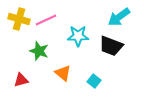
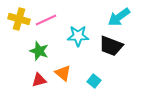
red triangle: moved 18 px right
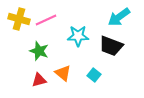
cyan square: moved 6 px up
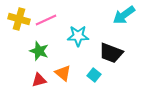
cyan arrow: moved 5 px right, 2 px up
black trapezoid: moved 7 px down
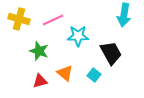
cyan arrow: rotated 45 degrees counterclockwise
pink line: moved 7 px right
black trapezoid: rotated 140 degrees counterclockwise
orange triangle: moved 2 px right
red triangle: moved 1 px right, 1 px down
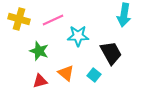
orange triangle: moved 1 px right
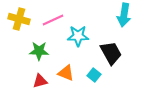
green star: rotated 18 degrees counterclockwise
orange triangle: rotated 18 degrees counterclockwise
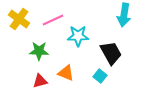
yellow cross: rotated 20 degrees clockwise
cyan square: moved 6 px right, 1 px down
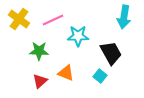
cyan arrow: moved 2 px down
red triangle: rotated 28 degrees counterclockwise
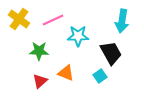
cyan arrow: moved 2 px left, 4 px down
cyan square: rotated 16 degrees clockwise
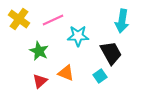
green star: rotated 24 degrees clockwise
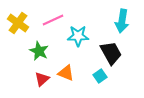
yellow cross: moved 1 px left, 4 px down
red triangle: moved 2 px right, 2 px up
